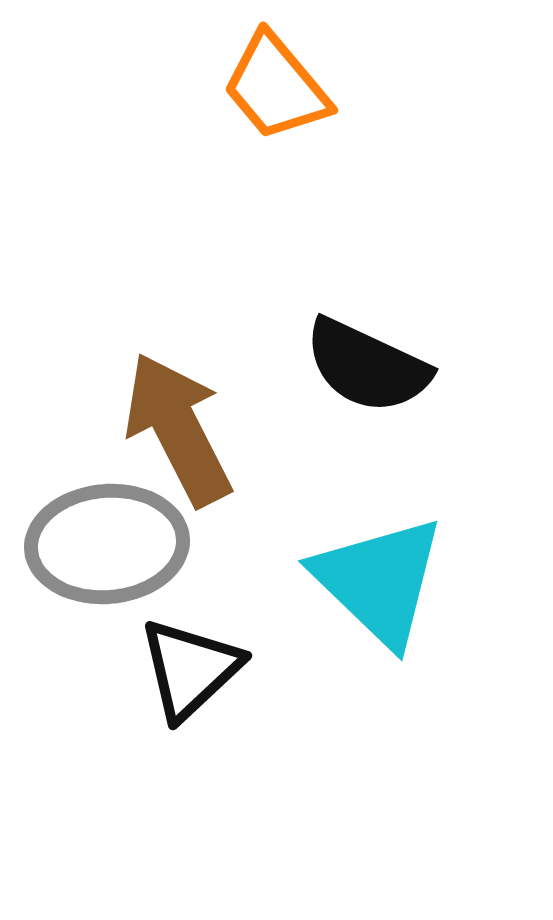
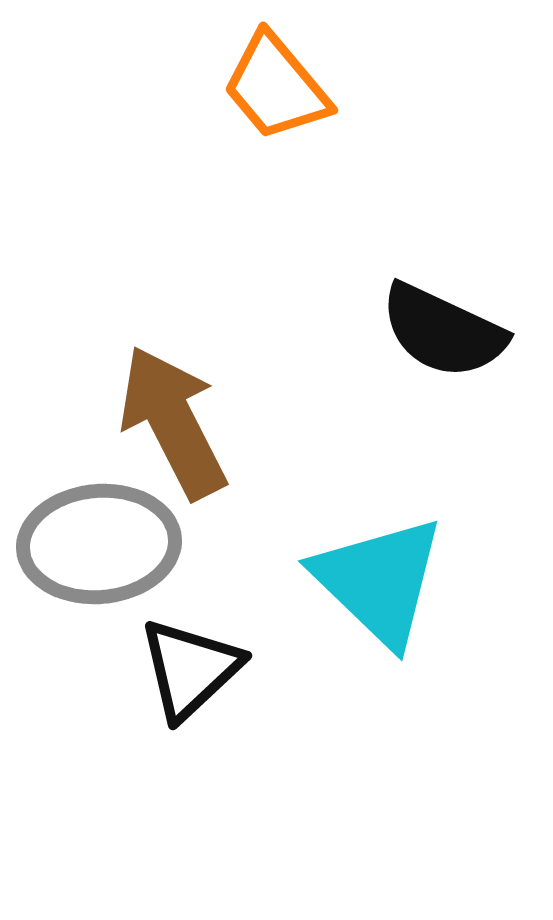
black semicircle: moved 76 px right, 35 px up
brown arrow: moved 5 px left, 7 px up
gray ellipse: moved 8 px left
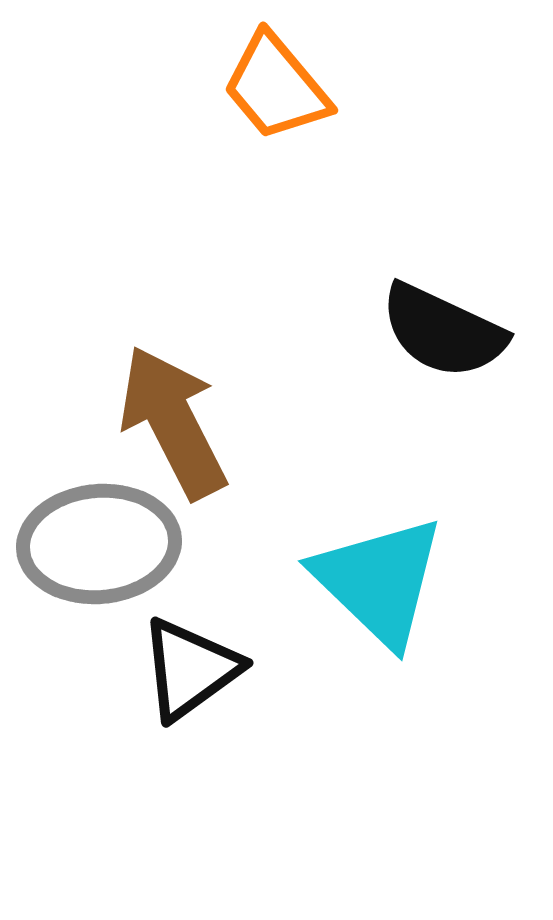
black triangle: rotated 7 degrees clockwise
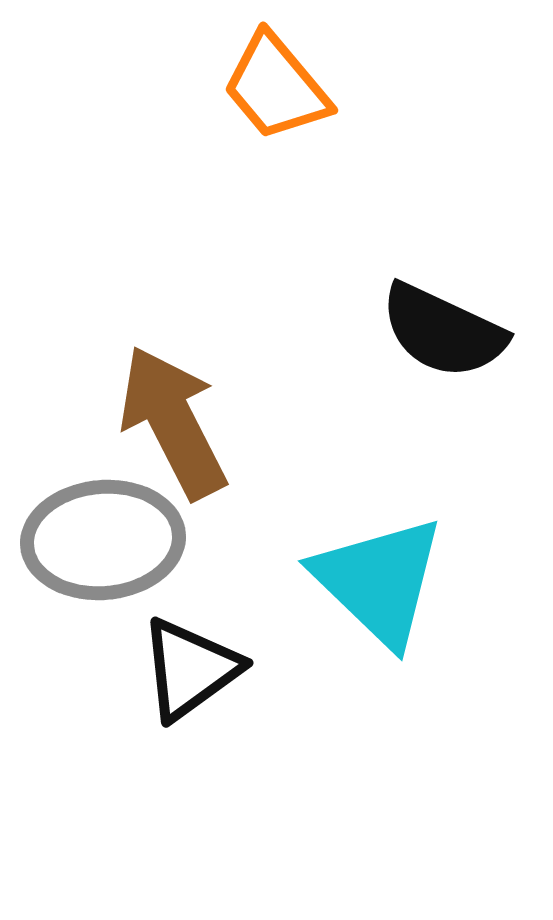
gray ellipse: moved 4 px right, 4 px up
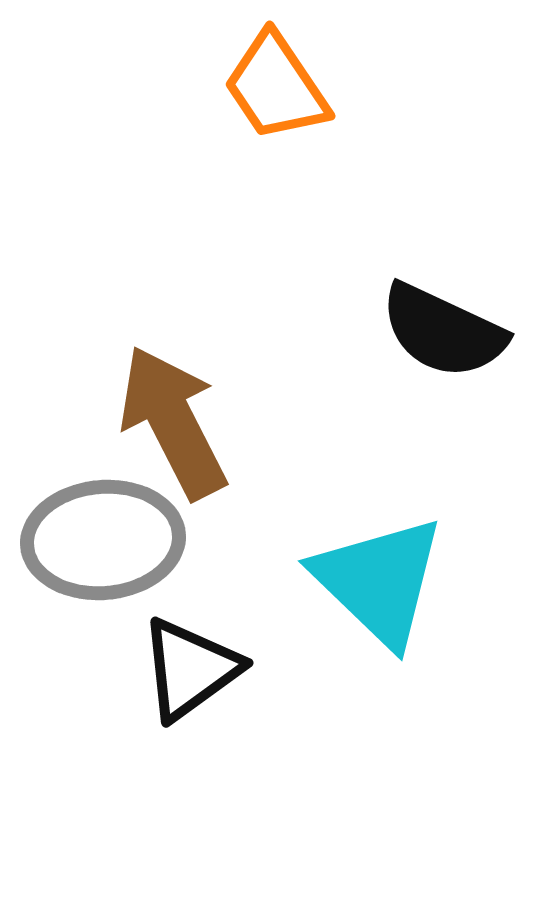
orange trapezoid: rotated 6 degrees clockwise
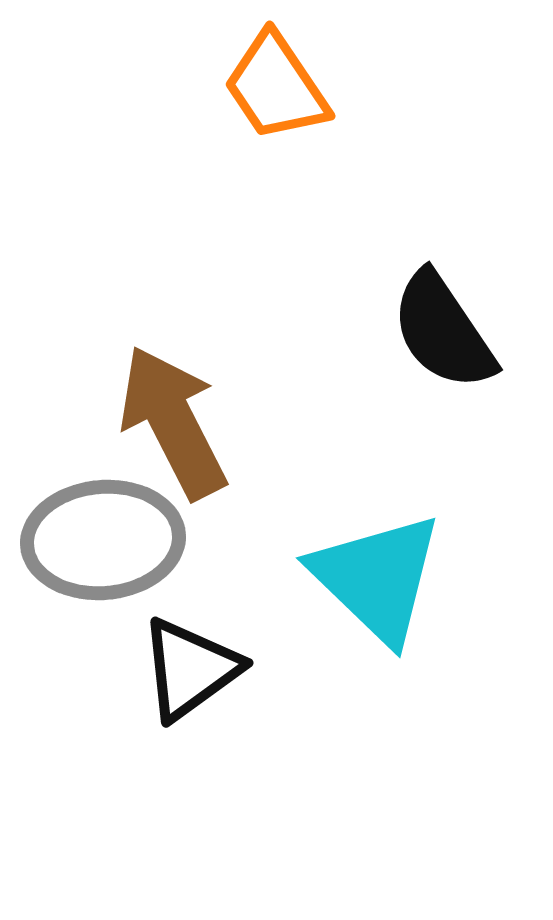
black semicircle: rotated 31 degrees clockwise
cyan triangle: moved 2 px left, 3 px up
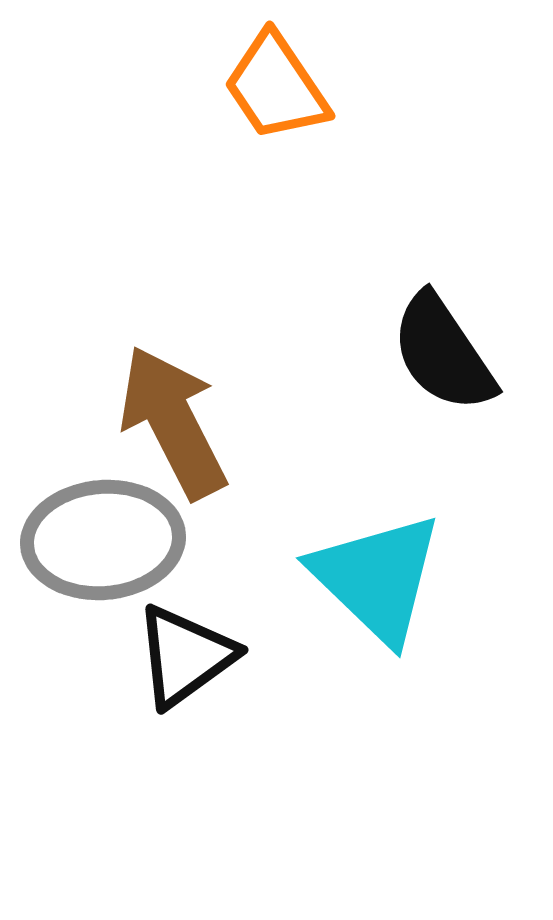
black semicircle: moved 22 px down
black triangle: moved 5 px left, 13 px up
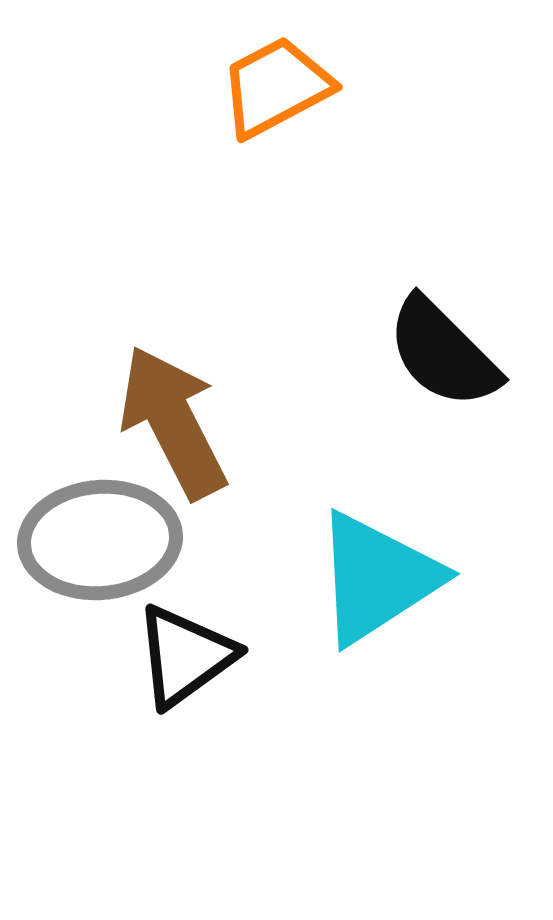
orange trapezoid: rotated 96 degrees clockwise
black semicircle: rotated 11 degrees counterclockwise
gray ellipse: moved 3 px left
cyan triangle: rotated 43 degrees clockwise
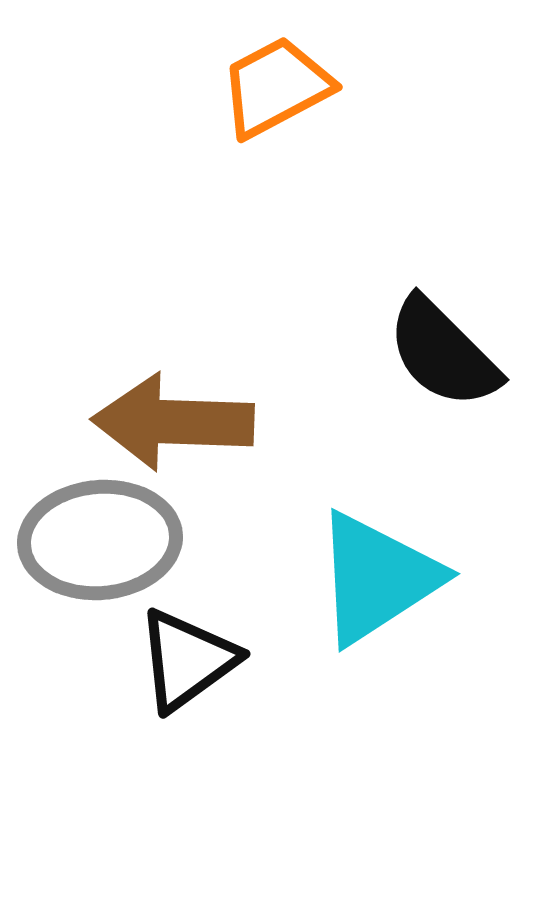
brown arrow: rotated 61 degrees counterclockwise
black triangle: moved 2 px right, 4 px down
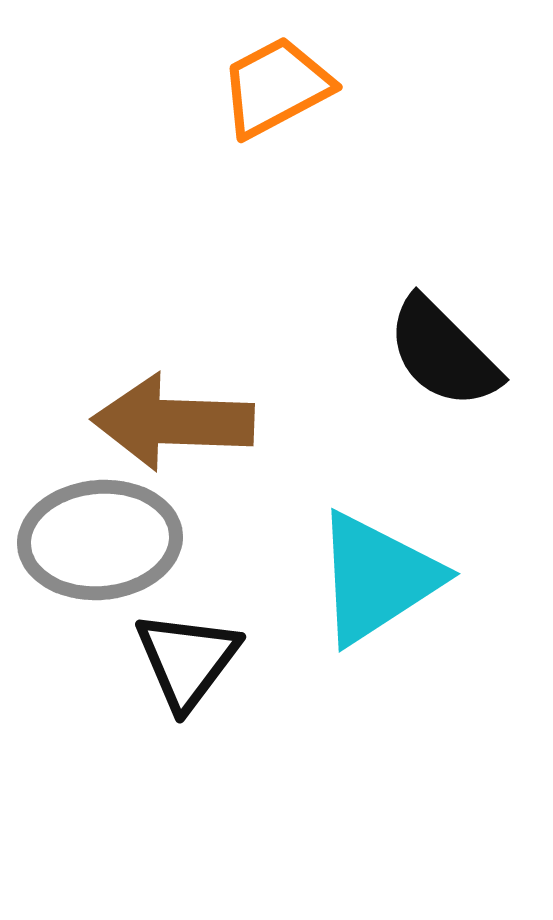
black triangle: rotated 17 degrees counterclockwise
